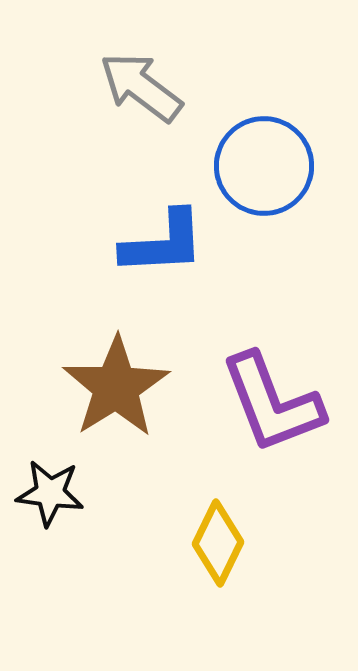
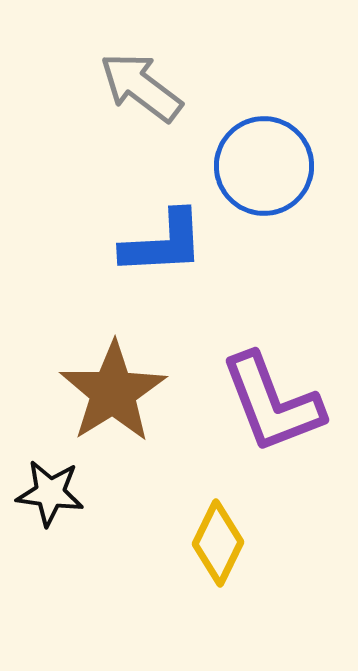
brown star: moved 3 px left, 5 px down
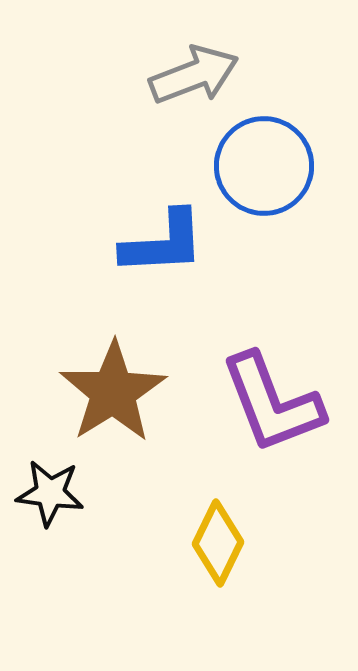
gray arrow: moved 53 px right, 12 px up; rotated 122 degrees clockwise
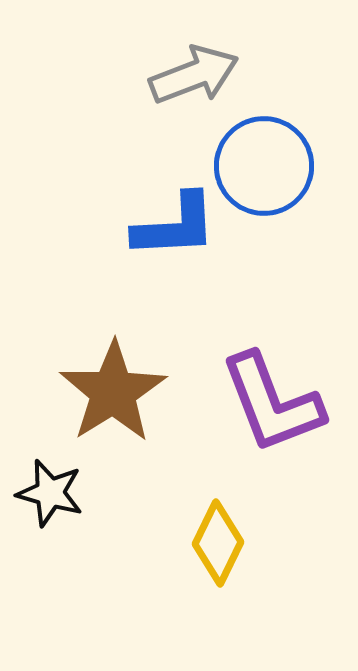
blue L-shape: moved 12 px right, 17 px up
black star: rotated 8 degrees clockwise
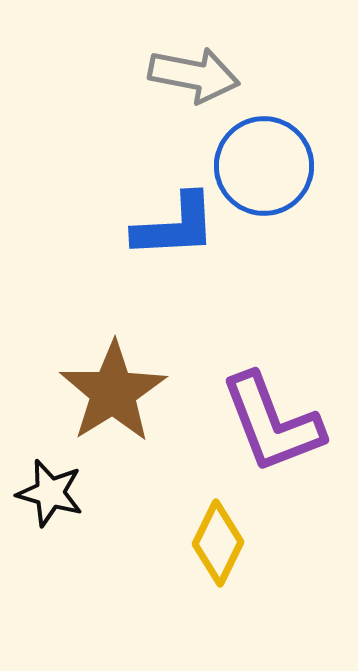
gray arrow: rotated 32 degrees clockwise
purple L-shape: moved 20 px down
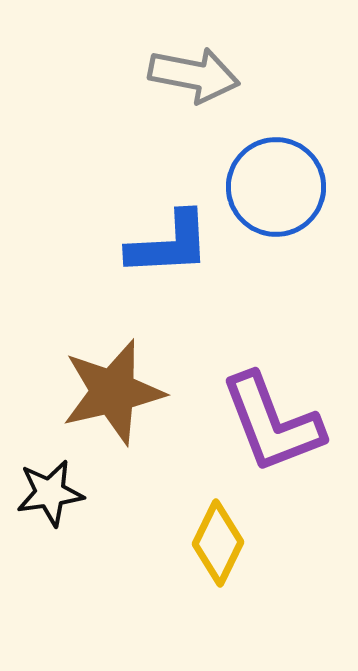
blue circle: moved 12 px right, 21 px down
blue L-shape: moved 6 px left, 18 px down
brown star: rotated 19 degrees clockwise
black star: rotated 24 degrees counterclockwise
